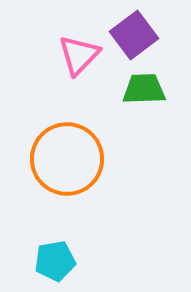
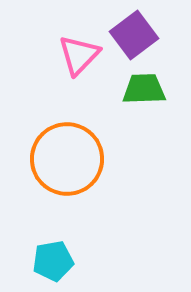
cyan pentagon: moved 2 px left
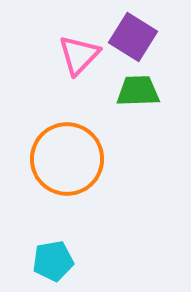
purple square: moved 1 px left, 2 px down; rotated 21 degrees counterclockwise
green trapezoid: moved 6 px left, 2 px down
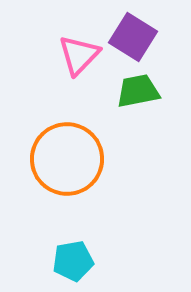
green trapezoid: rotated 9 degrees counterclockwise
cyan pentagon: moved 20 px right
